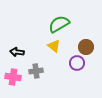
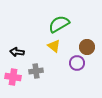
brown circle: moved 1 px right
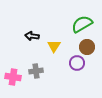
green semicircle: moved 23 px right
yellow triangle: rotated 24 degrees clockwise
black arrow: moved 15 px right, 16 px up
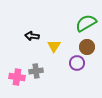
green semicircle: moved 4 px right, 1 px up
pink cross: moved 4 px right
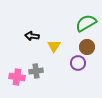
purple circle: moved 1 px right
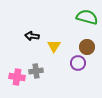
green semicircle: moved 1 px right, 6 px up; rotated 45 degrees clockwise
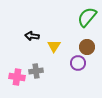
green semicircle: rotated 65 degrees counterclockwise
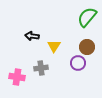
gray cross: moved 5 px right, 3 px up
